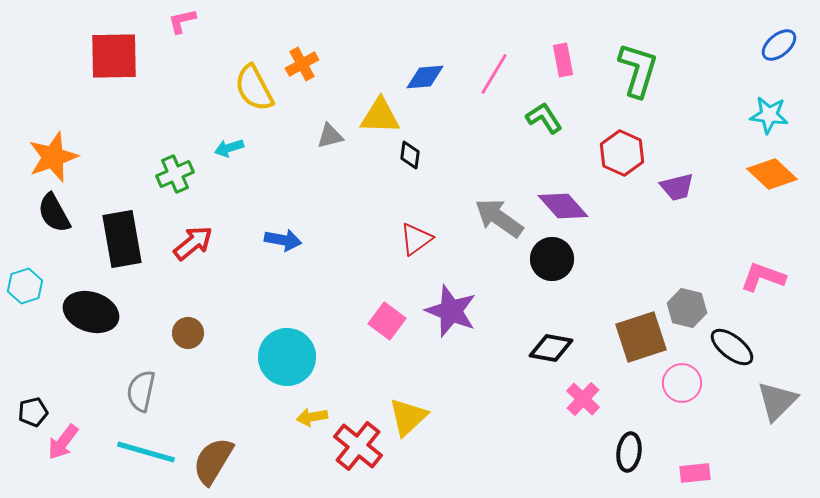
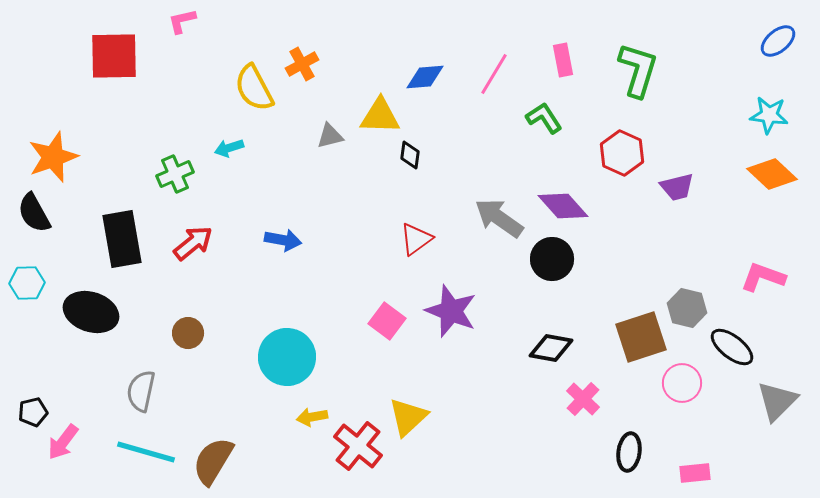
blue ellipse at (779, 45): moved 1 px left, 4 px up
black semicircle at (54, 213): moved 20 px left
cyan hexagon at (25, 286): moved 2 px right, 3 px up; rotated 16 degrees clockwise
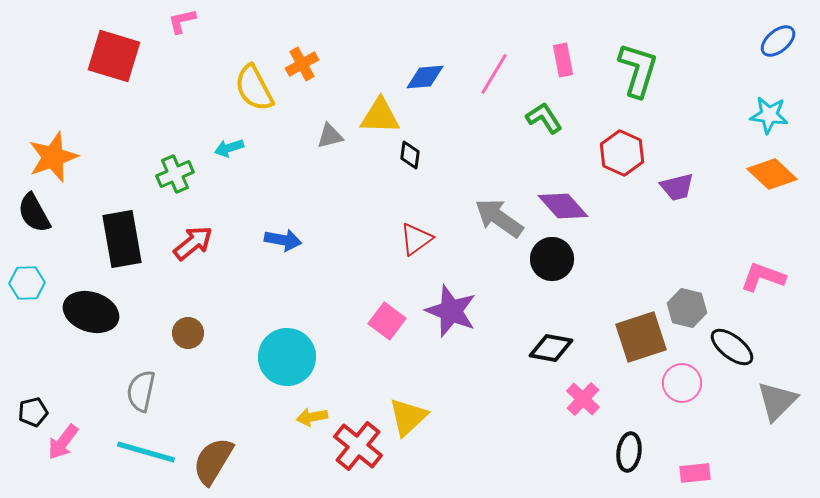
red square at (114, 56): rotated 18 degrees clockwise
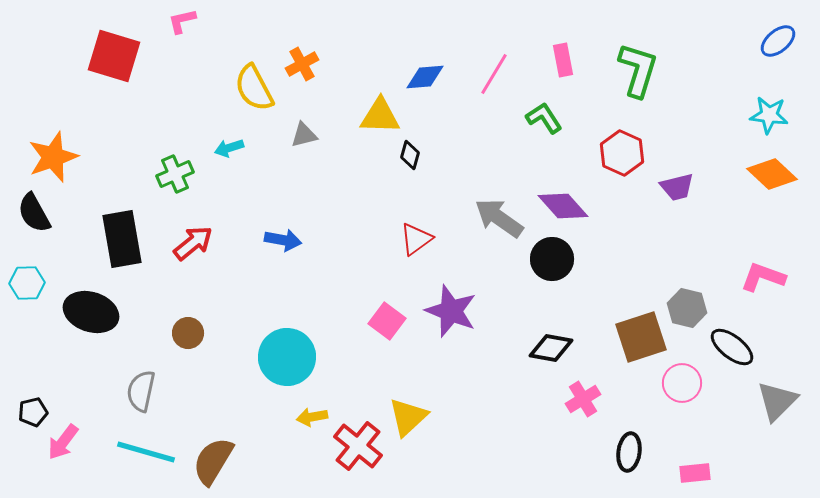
gray triangle at (330, 136): moved 26 px left, 1 px up
black diamond at (410, 155): rotated 8 degrees clockwise
pink cross at (583, 399): rotated 16 degrees clockwise
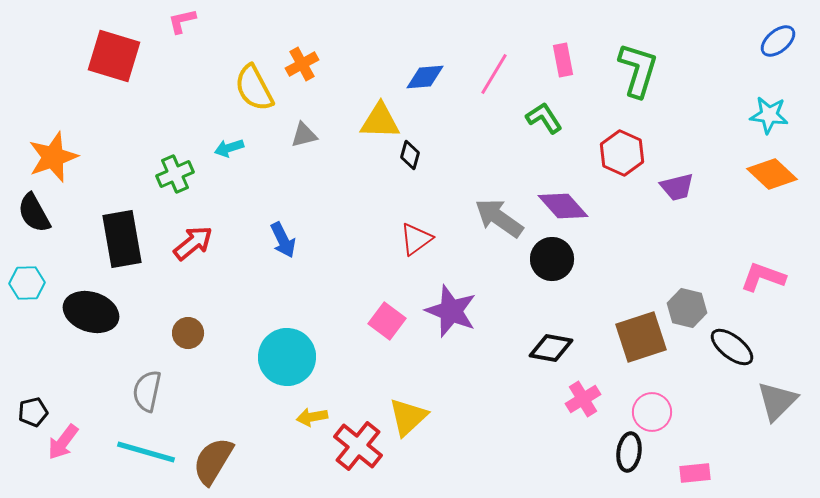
yellow triangle at (380, 116): moved 5 px down
blue arrow at (283, 240): rotated 54 degrees clockwise
pink circle at (682, 383): moved 30 px left, 29 px down
gray semicircle at (141, 391): moved 6 px right
